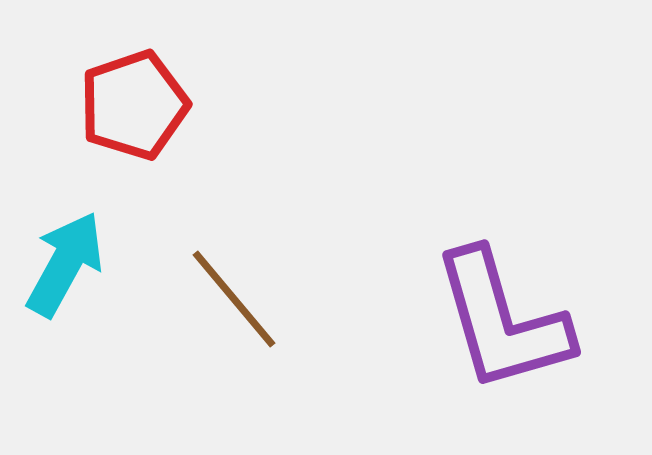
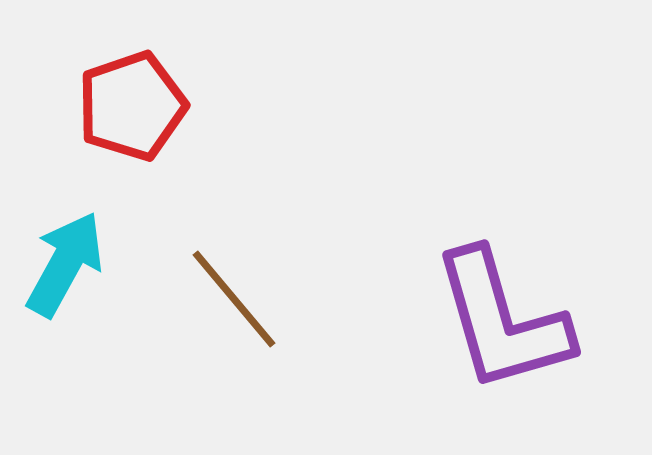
red pentagon: moved 2 px left, 1 px down
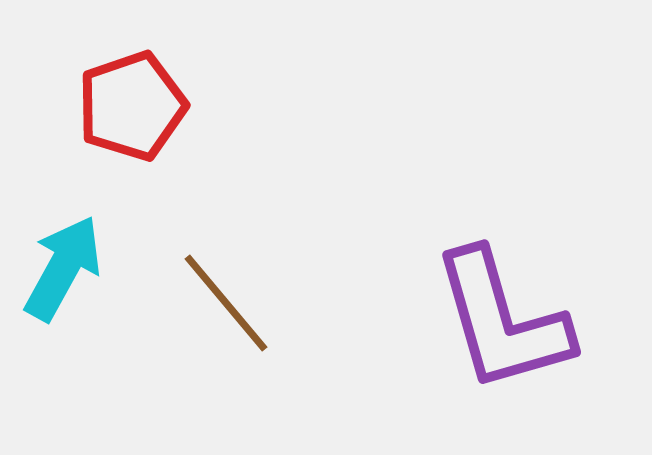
cyan arrow: moved 2 px left, 4 px down
brown line: moved 8 px left, 4 px down
